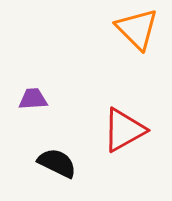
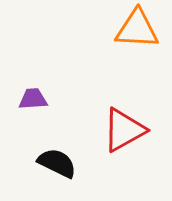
orange triangle: rotated 42 degrees counterclockwise
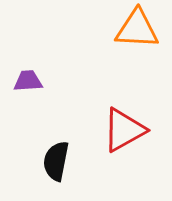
purple trapezoid: moved 5 px left, 18 px up
black semicircle: moved 1 px left, 2 px up; rotated 105 degrees counterclockwise
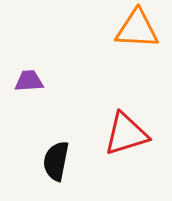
purple trapezoid: moved 1 px right
red triangle: moved 2 px right, 4 px down; rotated 12 degrees clockwise
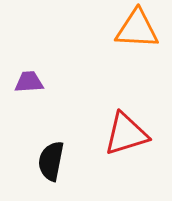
purple trapezoid: moved 1 px down
black semicircle: moved 5 px left
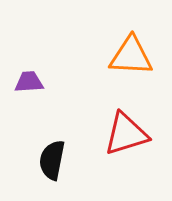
orange triangle: moved 6 px left, 27 px down
black semicircle: moved 1 px right, 1 px up
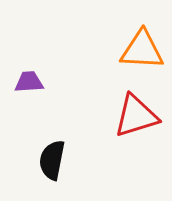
orange triangle: moved 11 px right, 6 px up
red triangle: moved 10 px right, 18 px up
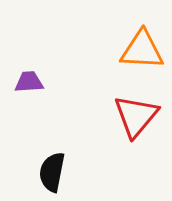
red triangle: rotated 33 degrees counterclockwise
black semicircle: moved 12 px down
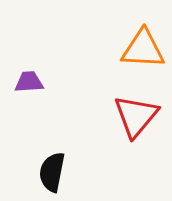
orange triangle: moved 1 px right, 1 px up
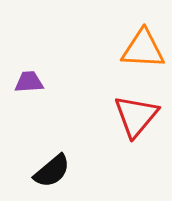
black semicircle: moved 1 px up; rotated 141 degrees counterclockwise
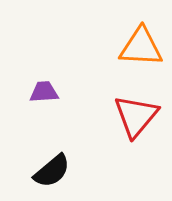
orange triangle: moved 2 px left, 2 px up
purple trapezoid: moved 15 px right, 10 px down
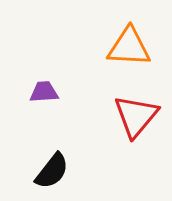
orange triangle: moved 12 px left
black semicircle: rotated 12 degrees counterclockwise
